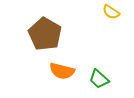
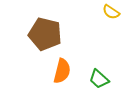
brown pentagon: rotated 16 degrees counterclockwise
orange semicircle: rotated 90 degrees counterclockwise
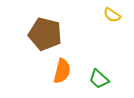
yellow semicircle: moved 1 px right, 3 px down
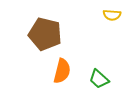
yellow semicircle: rotated 30 degrees counterclockwise
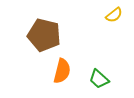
yellow semicircle: moved 2 px right; rotated 42 degrees counterclockwise
brown pentagon: moved 1 px left, 1 px down
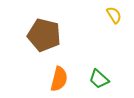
yellow semicircle: rotated 84 degrees counterclockwise
orange semicircle: moved 3 px left, 8 px down
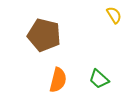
orange semicircle: moved 1 px left, 1 px down
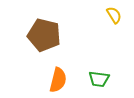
green trapezoid: rotated 35 degrees counterclockwise
